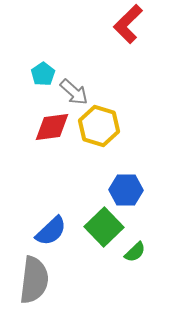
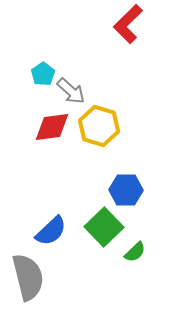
gray arrow: moved 3 px left, 1 px up
gray semicircle: moved 6 px left, 3 px up; rotated 21 degrees counterclockwise
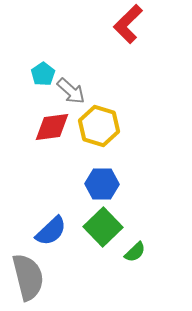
blue hexagon: moved 24 px left, 6 px up
green square: moved 1 px left
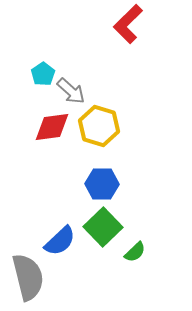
blue semicircle: moved 9 px right, 10 px down
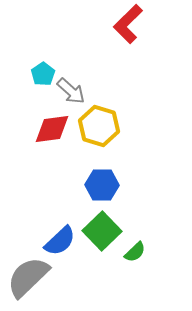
red diamond: moved 2 px down
blue hexagon: moved 1 px down
green square: moved 1 px left, 4 px down
gray semicircle: rotated 120 degrees counterclockwise
